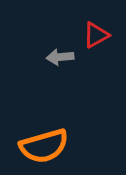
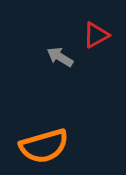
gray arrow: rotated 36 degrees clockwise
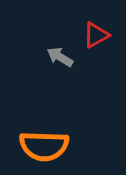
orange semicircle: rotated 18 degrees clockwise
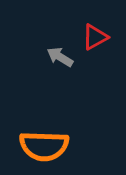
red triangle: moved 1 px left, 2 px down
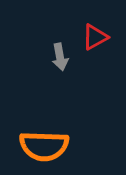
gray arrow: rotated 132 degrees counterclockwise
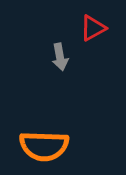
red triangle: moved 2 px left, 9 px up
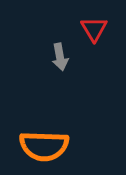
red triangle: moved 1 px right, 1 px down; rotated 32 degrees counterclockwise
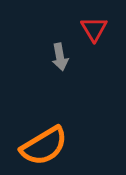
orange semicircle: rotated 33 degrees counterclockwise
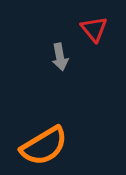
red triangle: rotated 8 degrees counterclockwise
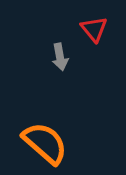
orange semicircle: moved 1 px right, 3 px up; rotated 108 degrees counterclockwise
